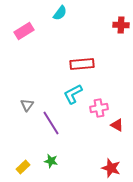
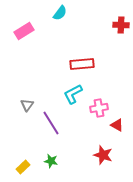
red star: moved 8 px left, 13 px up
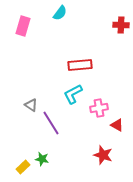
pink rectangle: moved 1 px left, 5 px up; rotated 42 degrees counterclockwise
red rectangle: moved 2 px left, 1 px down
gray triangle: moved 4 px right; rotated 32 degrees counterclockwise
green star: moved 9 px left, 2 px up
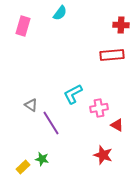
red rectangle: moved 32 px right, 10 px up
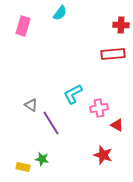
red rectangle: moved 1 px right, 1 px up
yellow rectangle: rotated 56 degrees clockwise
